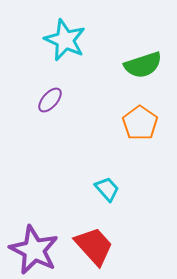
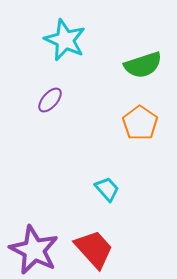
red trapezoid: moved 3 px down
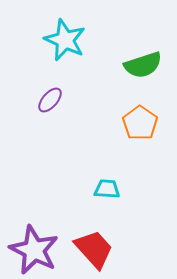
cyan trapezoid: rotated 44 degrees counterclockwise
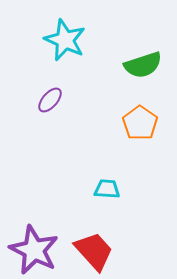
red trapezoid: moved 2 px down
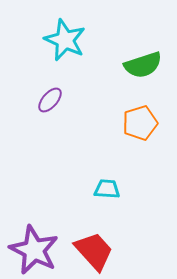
orange pentagon: rotated 20 degrees clockwise
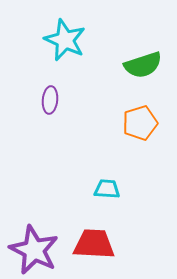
purple ellipse: rotated 36 degrees counterclockwise
red trapezoid: moved 7 px up; rotated 45 degrees counterclockwise
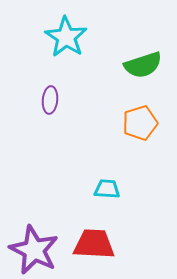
cyan star: moved 1 px right, 3 px up; rotated 9 degrees clockwise
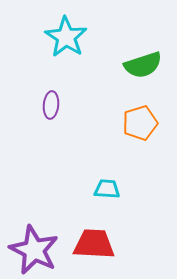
purple ellipse: moved 1 px right, 5 px down
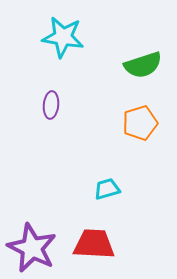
cyan star: moved 3 px left; rotated 24 degrees counterclockwise
cyan trapezoid: rotated 20 degrees counterclockwise
purple star: moved 2 px left, 2 px up
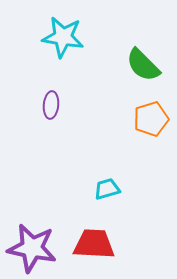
green semicircle: rotated 63 degrees clockwise
orange pentagon: moved 11 px right, 4 px up
purple star: rotated 15 degrees counterclockwise
